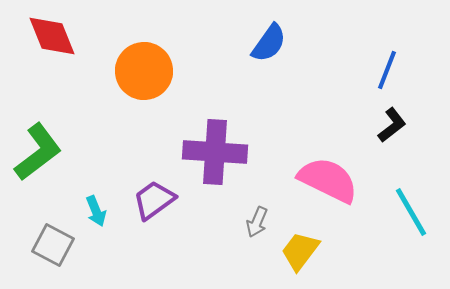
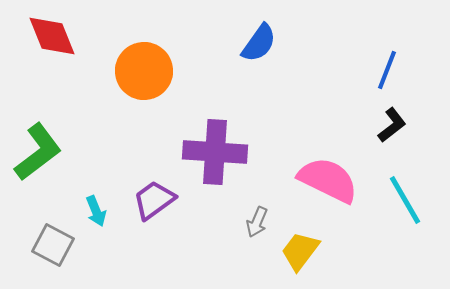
blue semicircle: moved 10 px left
cyan line: moved 6 px left, 12 px up
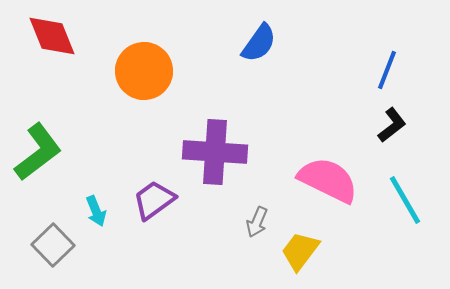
gray square: rotated 18 degrees clockwise
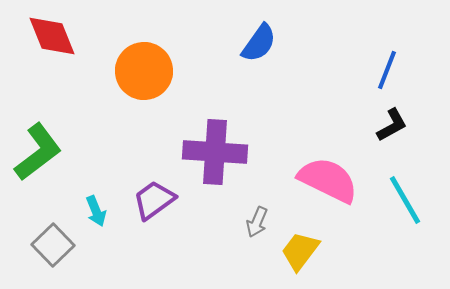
black L-shape: rotated 9 degrees clockwise
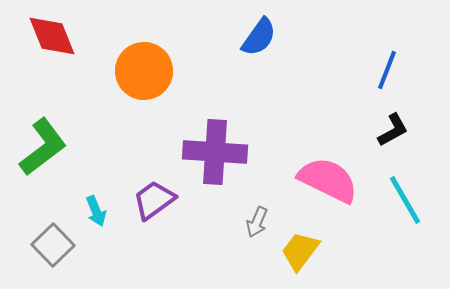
blue semicircle: moved 6 px up
black L-shape: moved 1 px right, 5 px down
green L-shape: moved 5 px right, 5 px up
